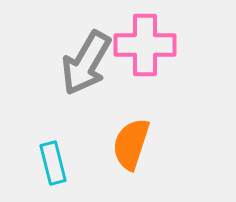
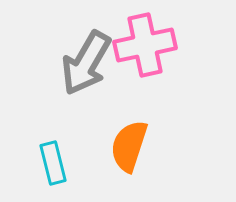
pink cross: rotated 12 degrees counterclockwise
orange semicircle: moved 2 px left, 2 px down
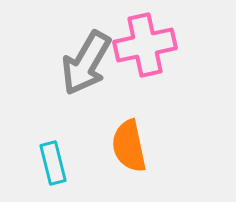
orange semicircle: rotated 30 degrees counterclockwise
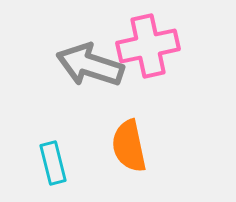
pink cross: moved 3 px right, 1 px down
gray arrow: moved 4 px right, 2 px down; rotated 78 degrees clockwise
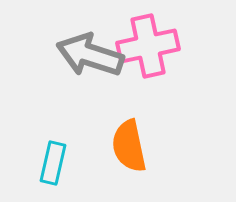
gray arrow: moved 10 px up
cyan rectangle: rotated 27 degrees clockwise
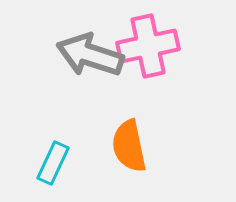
cyan rectangle: rotated 12 degrees clockwise
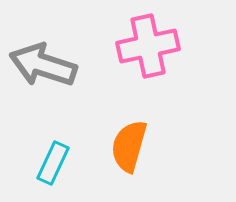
gray arrow: moved 47 px left, 10 px down
orange semicircle: rotated 28 degrees clockwise
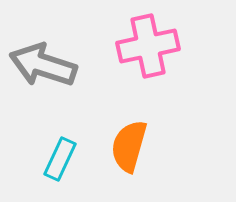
cyan rectangle: moved 7 px right, 4 px up
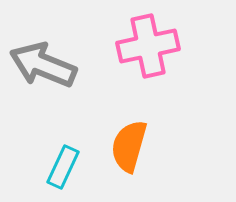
gray arrow: rotated 4 degrees clockwise
cyan rectangle: moved 3 px right, 8 px down
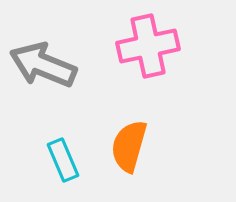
cyan rectangle: moved 7 px up; rotated 48 degrees counterclockwise
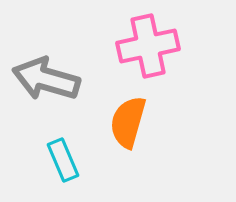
gray arrow: moved 3 px right, 14 px down; rotated 6 degrees counterclockwise
orange semicircle: moved 1 px left, 24 px up
